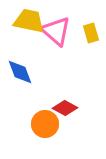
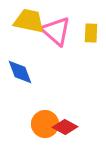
yellow rectangle: rotated 18 degrees clockwise
red diamond: moved 19 px down
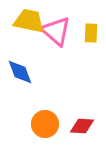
red diamond: moved 17 px right, 1 px up; rotated 25 degrees counterclockwise
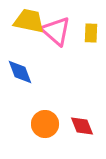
red diamond: rotated 65 degrees clockwise
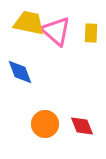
yellow trapezoid: moved 2 px down
